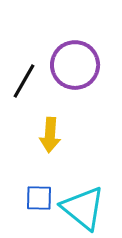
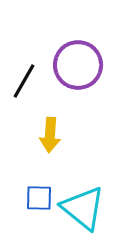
purple circle: moved 3 px right
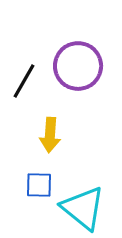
purple circle: moved 1 px down
blue square: moved 13 px up
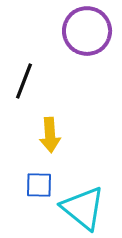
purple circle: moved 9 px right, 35 px up
black line: rotated 9 degrees counterclockwise
yellow arrow: rotated 8 degrees counterclockwise
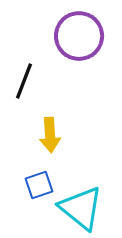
purple circle: moved 8 px left, 5 px down
blue square: rotated 20 degrees counterclockwise
cyan triangle: moved 2 px left
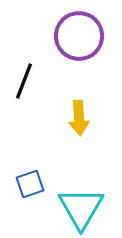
yellow arrow: moved 29 px right, 17 px up
blue square: moved 9 px left, 1 px up
cyan triangle: rotated 21 degrees clockwise
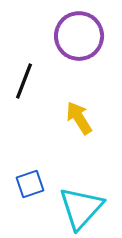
yellow arrow: rotated 152 degrees clockwise
cyan triangle: rotated 12 degrees clockwise
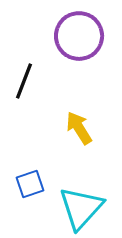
yellow arrow: moved 10 px down
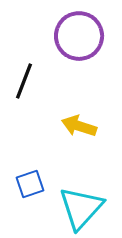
yellow arrow: moved 2 px up; rotated 40 degrees counterclockwise
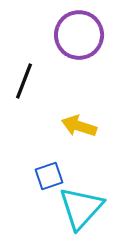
purple circle: moved 1 px up
blue square: moved 19 px right, 8 px up
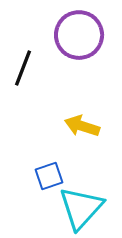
black line: moved 1 px left, 13 px up
yellow arrow: moved 3 px right
